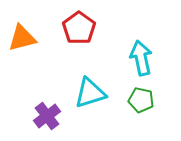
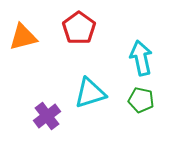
orange triangle: moved 1 px right, 1 px up
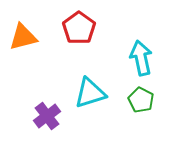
green pentagon: rotated 15 degrees clockwise
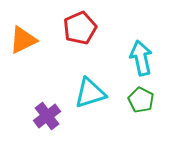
red pentagon: moved 1 px right; rotated 12 degrees clockwise
orange triangle: moved 3 px down; rotated 12 degrees counterclockwise
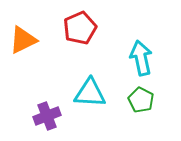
cyan triangle: rotated 20 degrees clockwise
purple cross: rotated 16 degrees clockwise
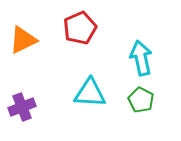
purple cross: moved 25 px left, 9 px up
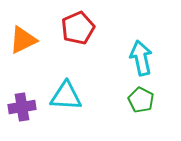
red pentagon: moved 2 px left
cyan triangle: moved 24 px left, 3 px down
purple cross: rotated 12 degrees clockwise
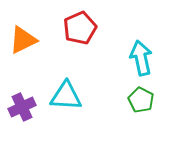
red pentagon: moved 2 px right
purple cross: rotated 16 degrees counterclockwise
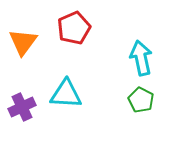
red pentagon: moved 6 px left
orange triangle: moved 2 px down; rotated 28 degrees counterclockwise
cyan triangle: moved 2 px up
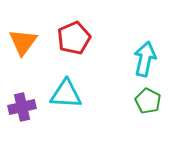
red pentagon: moved 10 px down
cyan arrow: moved 4 px right, 1 px down; rotated 24 degrees clockwise
green pentagon: moved 7 px right, 1 px down
purple cross: rotated 12 degrees clockwise
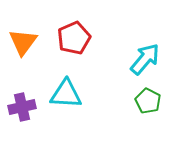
cyan arrow: rotated 28 degrees clockwise
